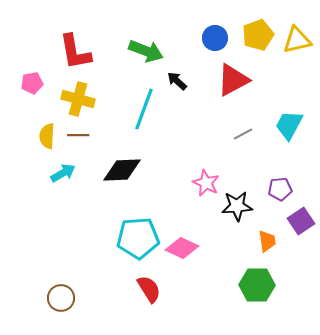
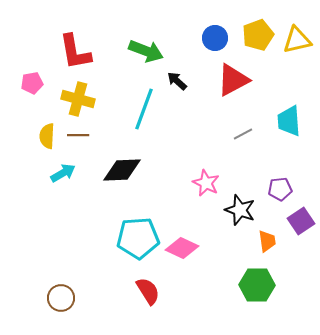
cyan trapezoid: moved 4 px up; rotated 32 degrees counterclockwise
black star: moved 3 px right, 4 px down; rotated 24 degrees clockwise
red semicircle: moved 1 px left, 2 px down
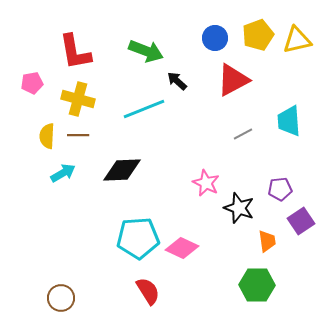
cyan line: rotated 48 degrees clockwise
black star: moved 1 px left, 2 px up
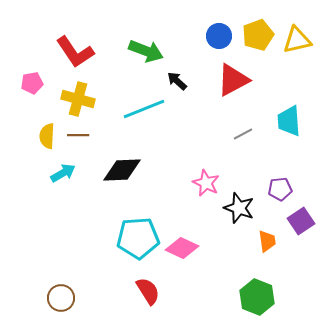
blue circle: moved 4 px right, 2 px up
red L-shape: rotated 24 degrees counterclockwise
green hexagon: moved 12 px down; rotated 20 degrees clockwise
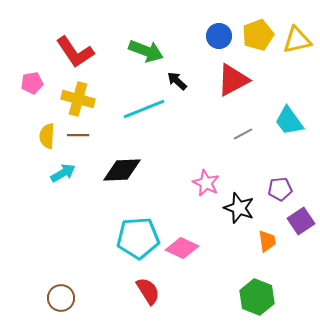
cyan trapezoid: rotated 32 degrees counterclockwise
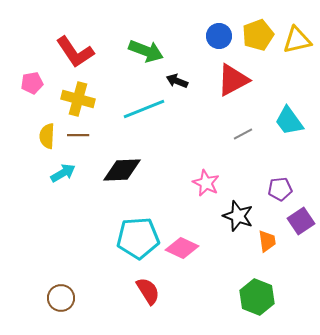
black arrow: rotated 20 degrees counterclockwise
black star: moved 1 px left, 8 px down
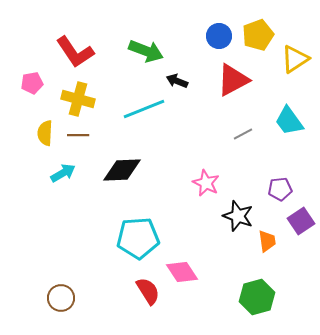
yellow triangle: moved 2 px left, 19 px down; rotated 20 degrees counterclockwise
yellow semicircle: moved 2 px left, 3 px up
pink diamond: moved 24 px down; rotated 32 degrees clockwise
green hexagon: rotated 24 degrees clockwise
